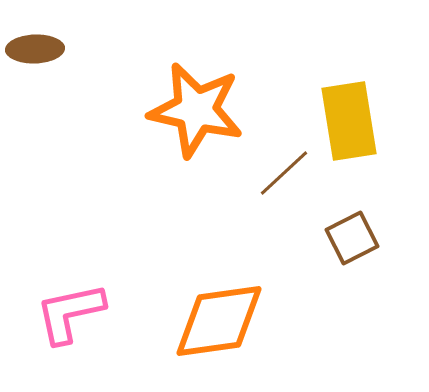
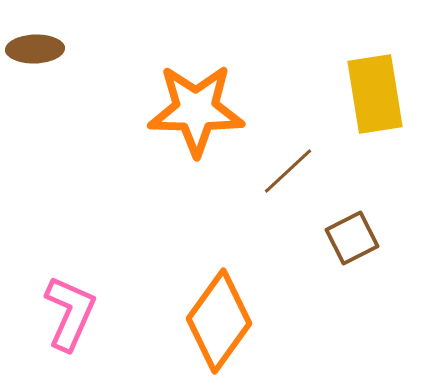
orange star: rotated 12 degrees counterclockwise
yellow rectangle: moved 26 px right, 27 px up
brown line: moved 4 px right, 2 px up
pink L-shape: rotated 126 degrees clockwise
orange diamond: rotated 46 degrees counterclockwise
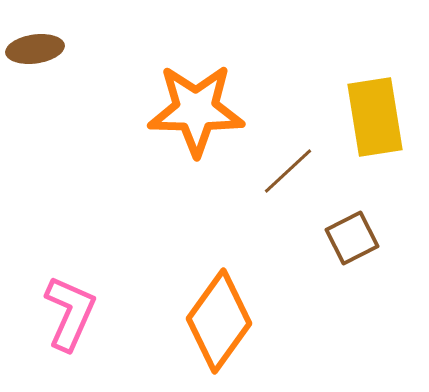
brown ellipse: rotated 6 degrees counterclockwise
yellow rectangle: moved 23 px down
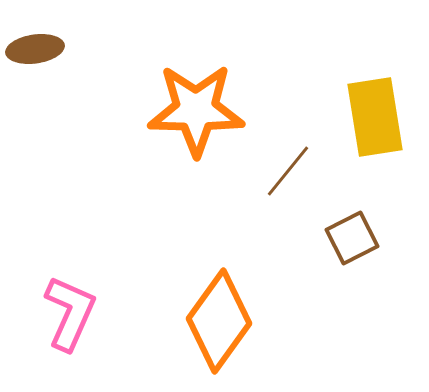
brown line: rotated 8 degrees counterclockwise
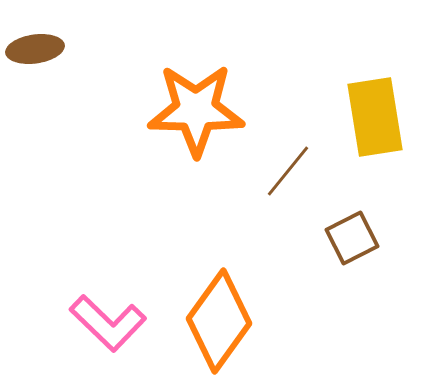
pink L-shape: moved 38 px right, 10 px down; rotated 110 degrees clockwise
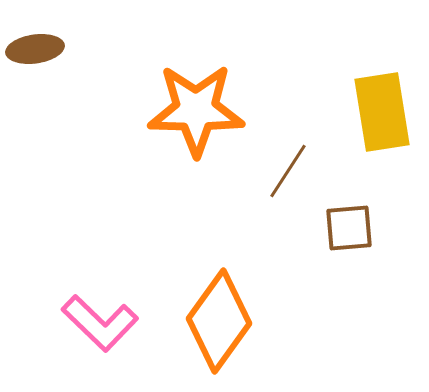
yellow rectangle: moved 7 px right, 5 px up
brown line: rotated 6 degrees counterclockwise
brown square: moved 3 px left, 10 px up; rotated 22 degrees clockwise
pink L-shape: moved 8 px left
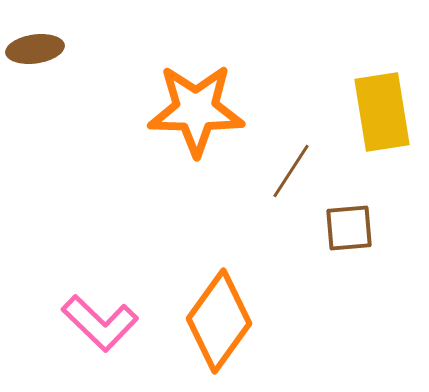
brown line: moved 3 px right
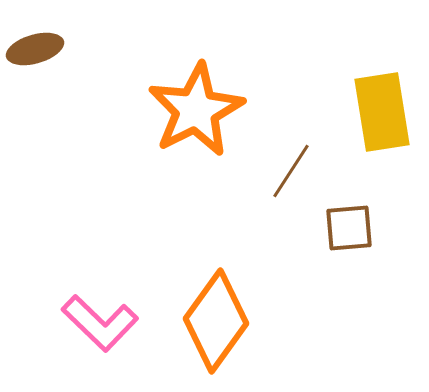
brown ellipse: rotated 8 degrees counterclockwise
orange star: rotated 28 degrees counterclockwise
orange diamond: moved 3 px left
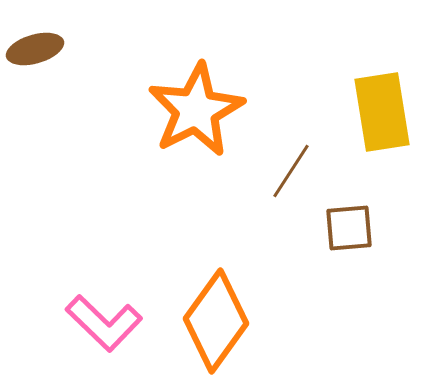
pink L-shape: moved 4 px right
